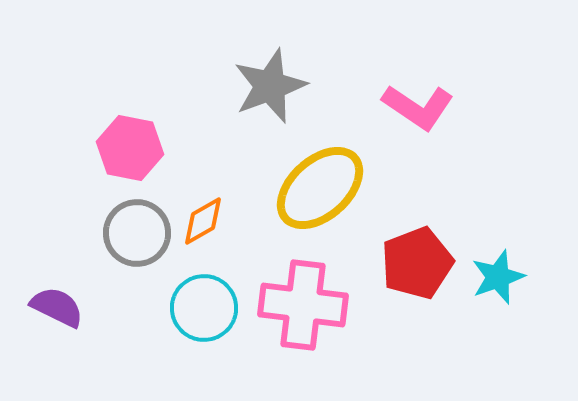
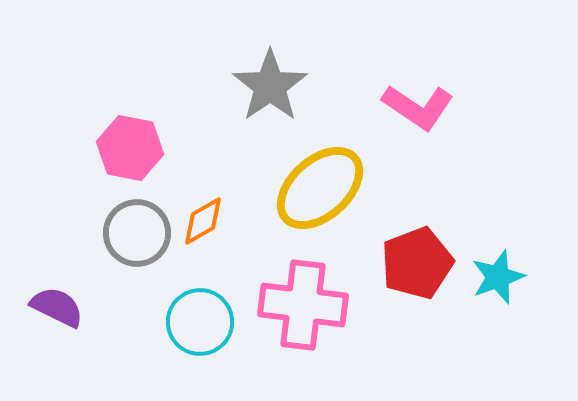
gray star: rotated 14 degrees counterclockwise
cyan circle: moved 4 px left, 14 px down
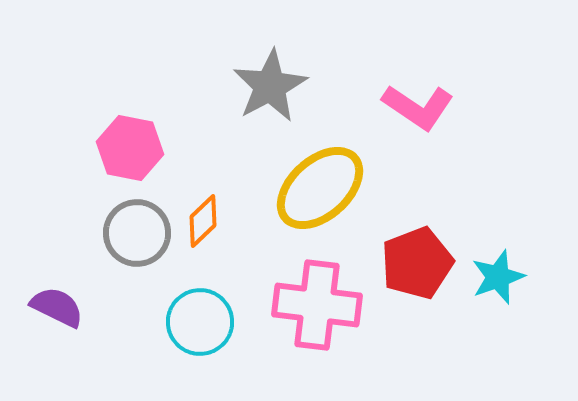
gray star: rotated 6 degrees clockwise
orange diamond: rotated 14 degrees counterclockwise
pink cross: moved 14 px right
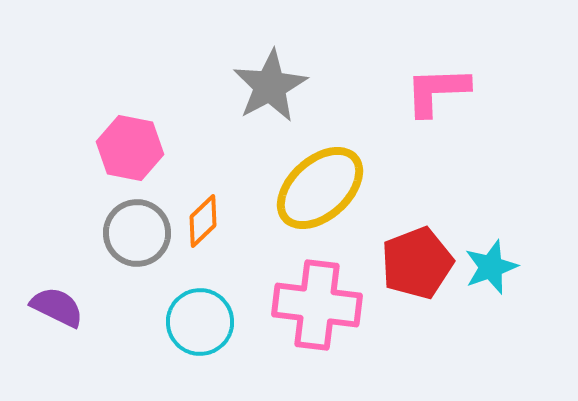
pink L-shape: moved 19 px right, 16 px up; rotated 144 degrees clockwise
cyan star: moved 7 px left, 10 px up
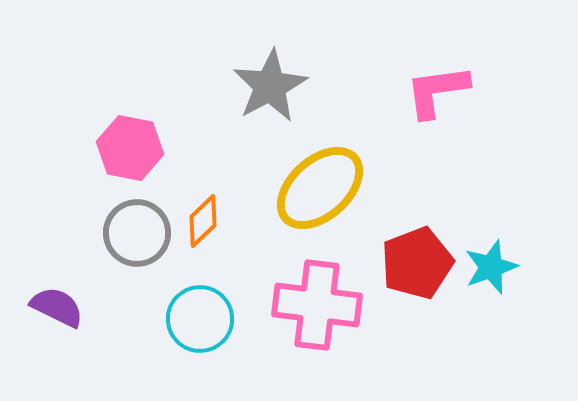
pink L-shape: rotated 6 degrees counterclockwise
cyan circle: moved 3 px up
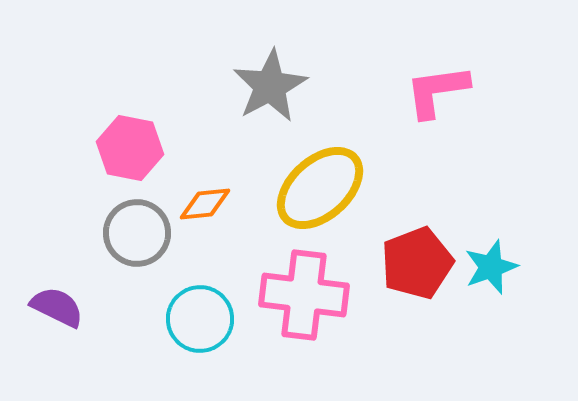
orange diamond: moved 2 px right, 17 px up; rotated 38 degrees clockwise
pink cross: moved 13 px left, 10 px up
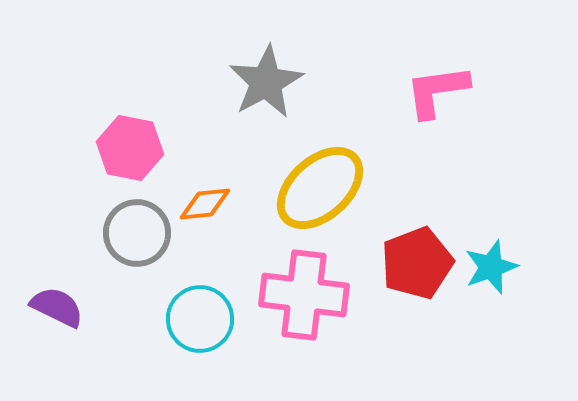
gray star: moved 4 px left, 4 px up
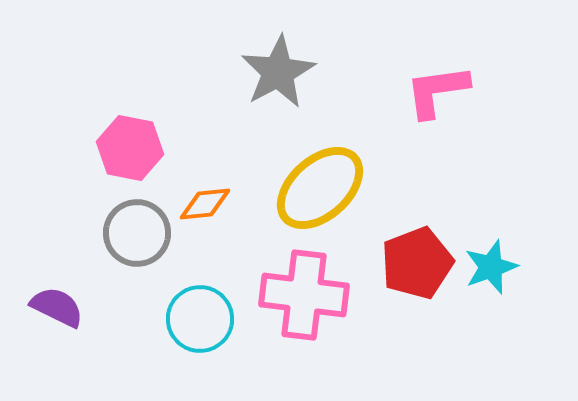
gray star: moved 12 px right, 10 px up
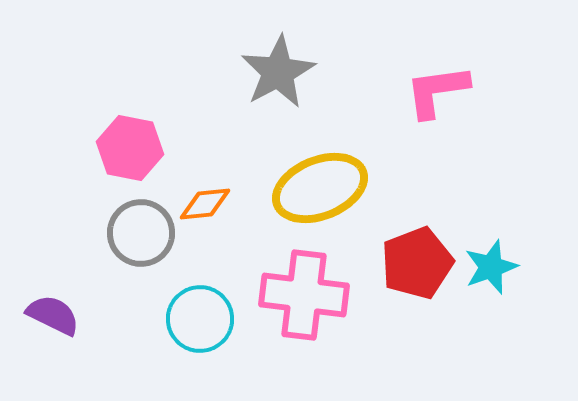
yellow ellipse: rotated 20 degrees clockwise
gray circle: moved 4 px right
purple semicircle: moved 4 px left, 8 px down
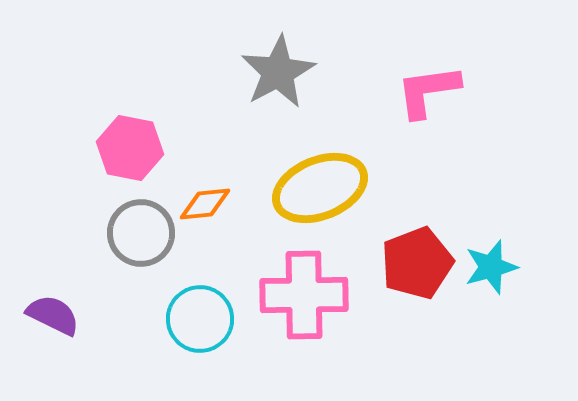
pink L-shape: moved 9 px left
cyan star: rotated 4 degrees clockwise
pink cross: rotated 8 degrees counterclockwise
